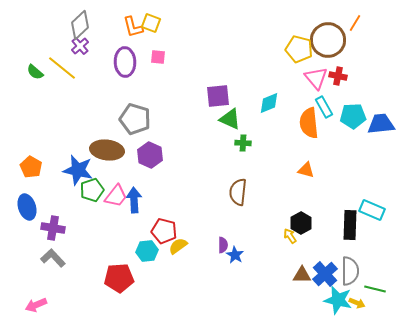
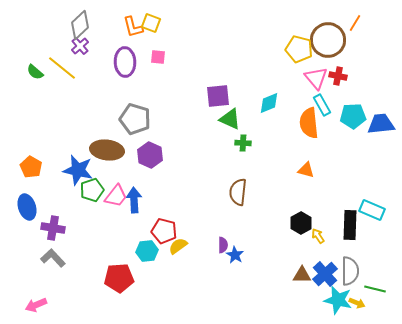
cyan rectangle at (324, 107): moved 2 px left, 2 px up
yellow arrow at (290, 236): moved 28 px right
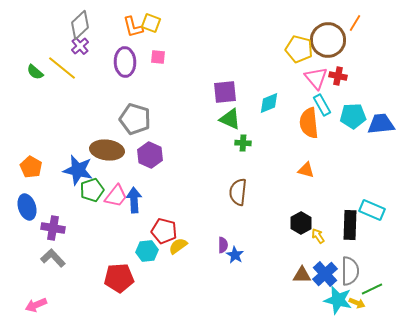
purple square at (218, 96): moved 7 px right, 4 px up
green line at (375, 289): moved 3 px left; rotated 40 degrees counterclockwise
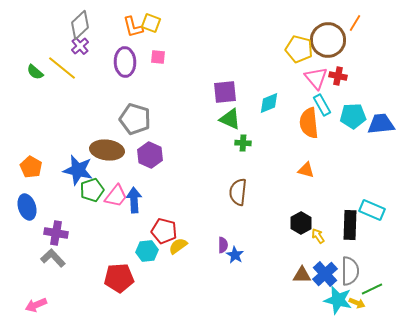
purple cross at (53, 228): moved 3 px right, 5 px down
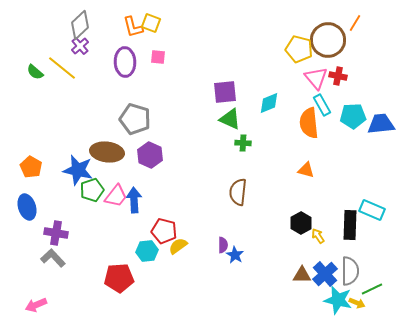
brown ellipse at (107, 150): moved 2 px down
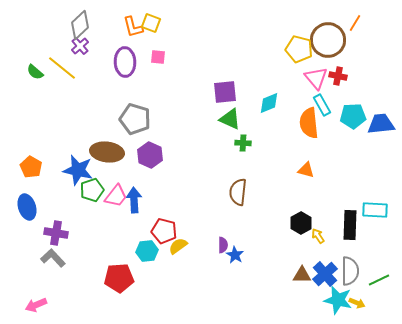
cyan rectangle at (372, 210): moved 3 px right; rotated 20 degrees counterclockwise
green line at (372, 289): moved 7 px right, 9 px up
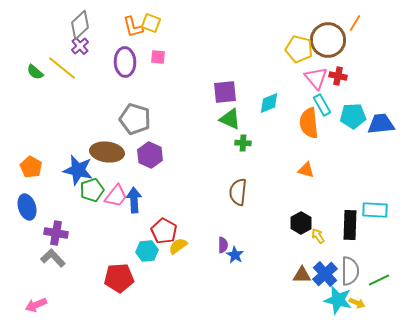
red pentagon at (164, 231): rotated 15 degrees clockwise
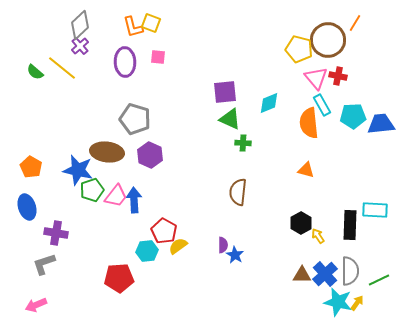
gray L-shape at (53, 258): moved 9 px left, 6 px down; rotated 65 degrees counterclockwise
cyan star at (338, 300): moved 2 px down
yellow arrow at (357, 303): rotated 77 degrees counterclockwise
